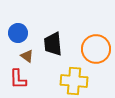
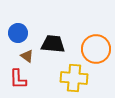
black trapezoid: rotated 100 degrees clockwise
yellow cross: moved 3 px up
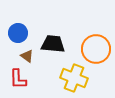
yellow cross: rotated 16 degrees clockwise
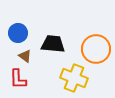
brown triangle: moved 2 px left
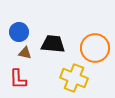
blue circle: moved 1 px right, 1 px up
orange circle: moved 1 px left, 1 px up
brown triangle: moved 3 px up; rotated 24 degrees counterclockwise
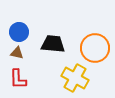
brown triangle: moved 8 px left
yellow cross: moved 1 px right; rotated 8 degrees clockwise
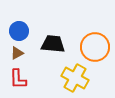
blue circle: moved 1 px up
orange circle: moved 1 px up
brown triangle: rotated 40 degrees counterclockwise
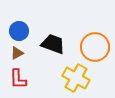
black trapezoid: rotated 15 degrees clockwise
yellow cross: moved 1 px right
